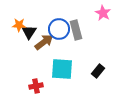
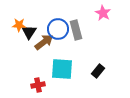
blue circle: moved 1 px left
red cross: moved 2 px right, 1 px up
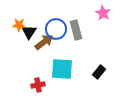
blue circle: moved 2 px left
black rectangle: moved 1 px right, 1 px down
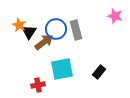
pink star: moved 12 px right, 3 px down; rotated 14 degrees counterclockwise
orange star: rotated 24 degrees clockwise
cyan square: rotated 15 degrees counterclockwise
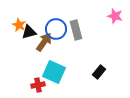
black triangle: rotated 42 degrees clockwise
brown arrow: rotated 18 degrees counterclockwise
cyan square: moved 8 px left, 3 px down; rotated 35 degrees clockwise
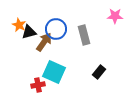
pink star: rotated 14 degrees counterclockwise
gray rectangle: moved 8 px right, 5 px down
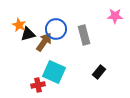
black triangle: moved 1 px left, 2 px down
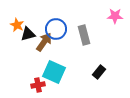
orange star: moved 2 px left
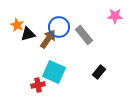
blue circle: moved 3 px right, 2 px up
gray rectangle: rotated 24 degrees counterclockwise
brown arrow: moved 4 px right, 3 px up
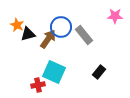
blue circle: moved 2 px right
